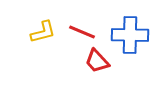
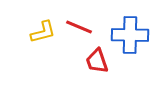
red line: moved 3 px left, 5 px up
red trapezoid: rotated 24 degrees clockwise
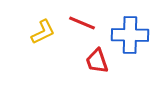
red line: moved 3 px right, 4 px up
yellow L-shape: rotated 12 degrees counterclockwise
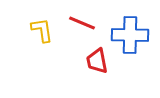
yellow L-shape: moved 1 px left, 2 px up; rotated 72 degrees counterclockwise
red trapezoid: rotated 8 degrees clockwise
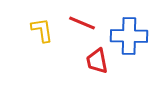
blue cross: moved 1 px left, 1 px down
